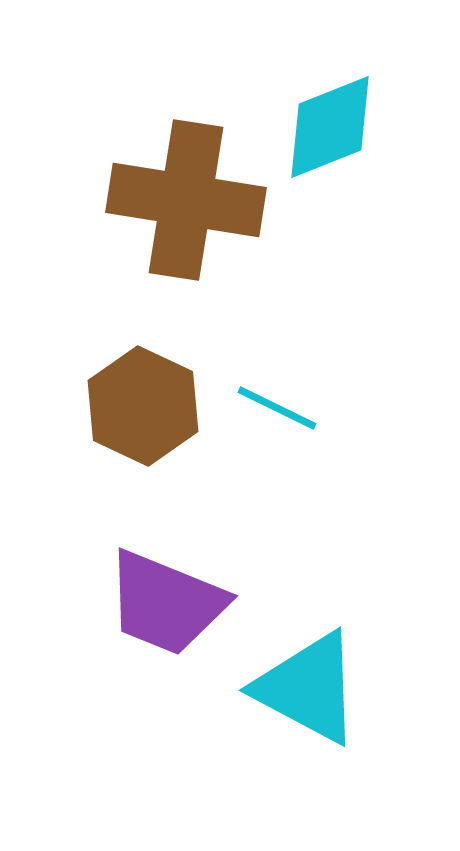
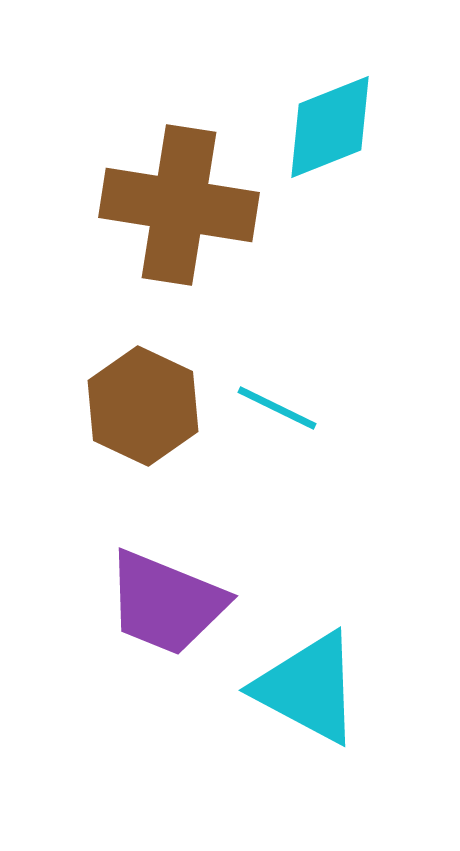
brown cross: moved 7 px left, 5 px down
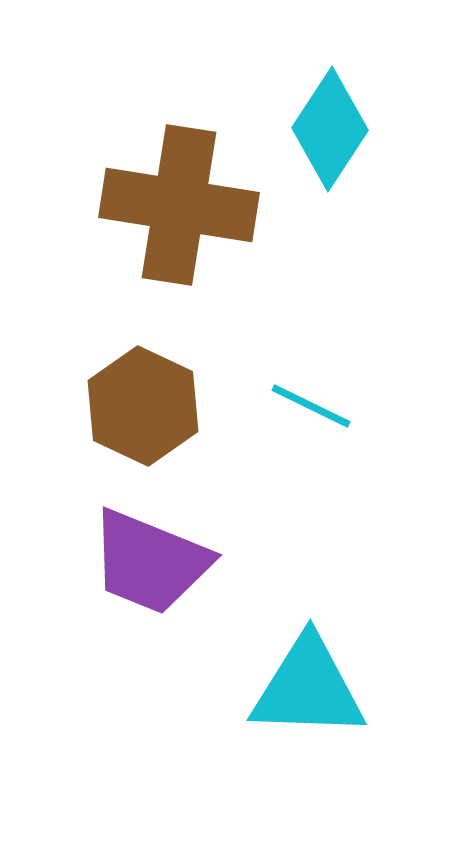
cyan diamond: moved 2 px down; rotated 35 degrees counterclockwise
cyan line: moved 34 px right, 2 px up
purple trapezoid: moved 16 px left, 41 px up
cyan triangle: rotated 26 degrees counterclockwise
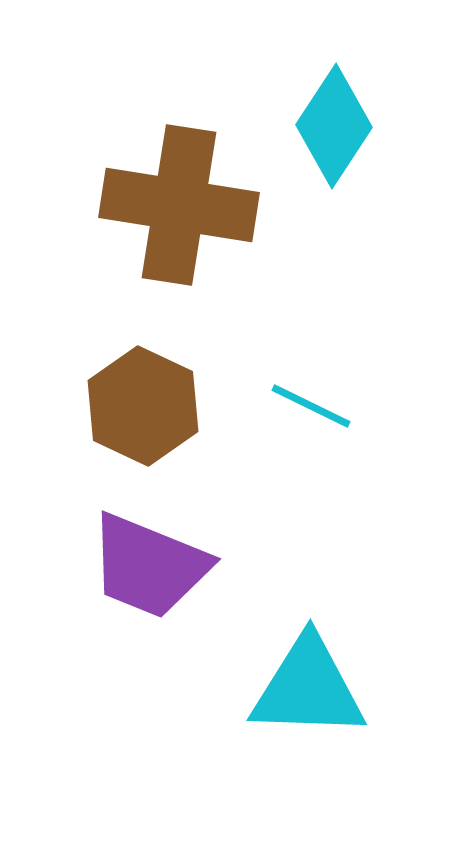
cyan diamond: moved 4 px right, 3 px up
purple trapezoid: moved 1 px left, 4 px down
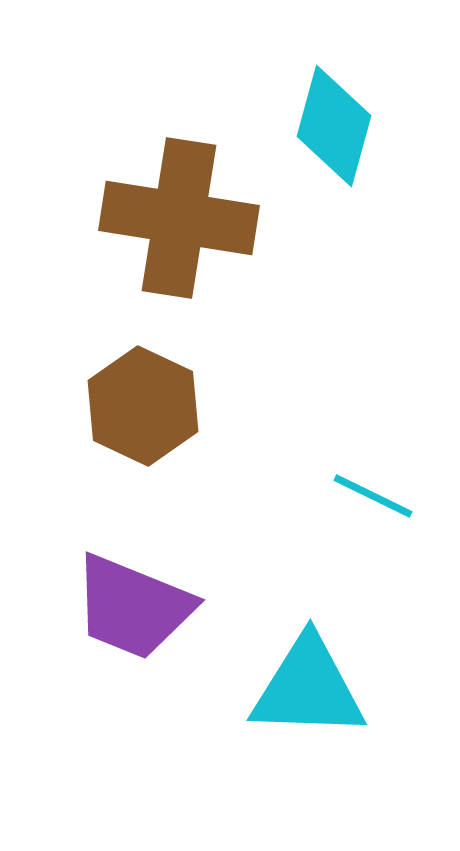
cyan diamond: rotated 18 degrees counterclockwise
brown cross: moved 13 px down
cyan line: moved 62 px right, 90 px down
purple trapezoid: moved 16 px left, 41 px down
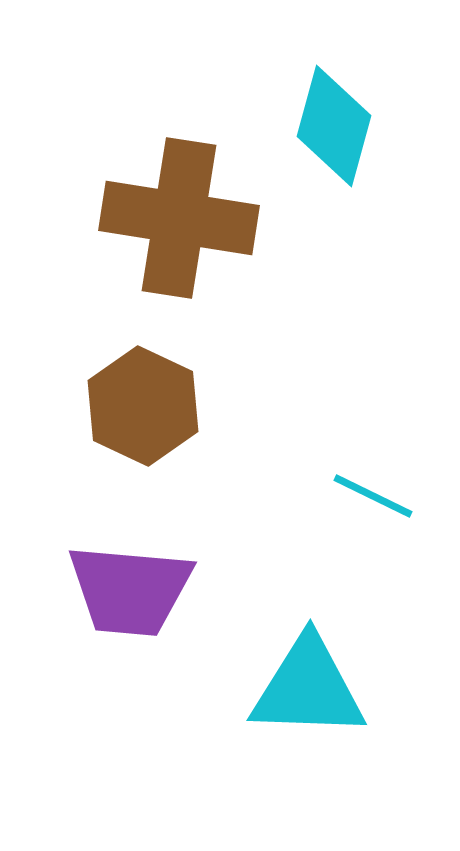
purple trapezoid: moved 3 px left, 17 px up; rotated 17 degrees counterclockwise
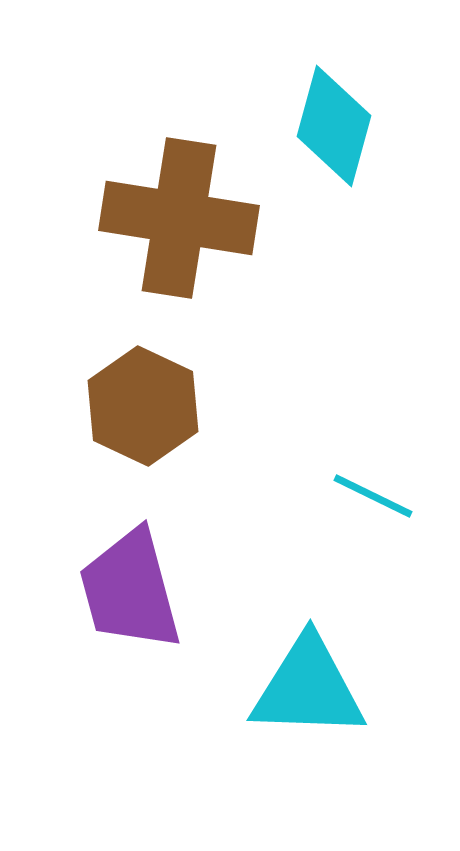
purple trapezoid: rotated 70 degrees clockwise
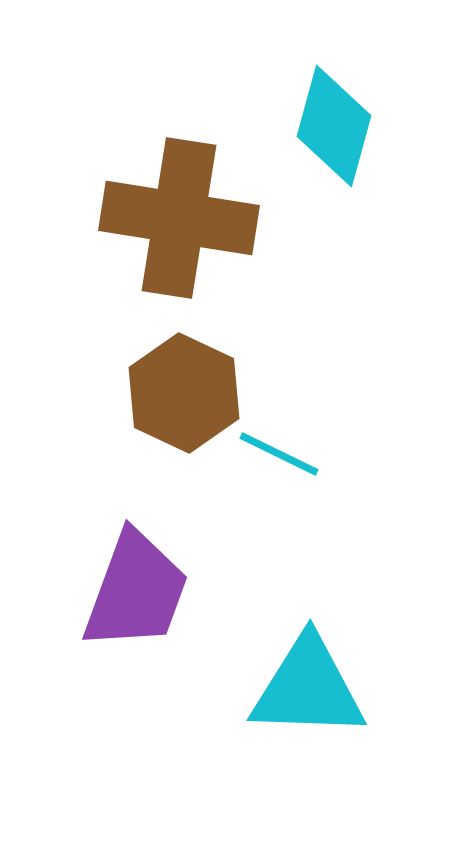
brown hexagon: moved 41 px right, 13 px up
cyan line: moved 94 px left, 42 px up
purple trapezoid: moved 6 px right, 1 px down; rotated 145 degrees counterclockwise
